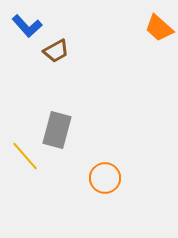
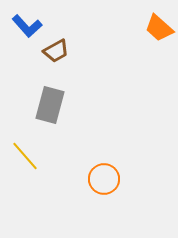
gray rectangle: moved 7 px left, 25 px up
orange circle: moved 1 px left, 1 px down
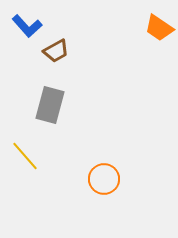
orange trapezoid: rotated 8 degrees counterclockwise
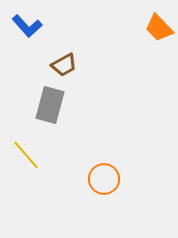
orange trapezoid: rotated 12 degrees clockwise
brown trapezoid: moved 8 px right, 14 px down
yellow line: moved 1 px right, 1 px up
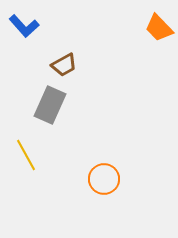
blue L-shape: moved 3 px left
gray rectangle: rotated 9 degrees clockwise
yellow line: rotated 12 degrees clockwise
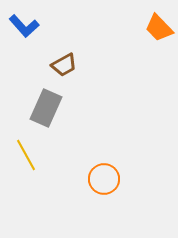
gray rectangle: moved 4 px left, 3 px down
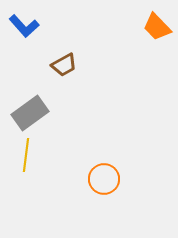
orange trapezoid: moved 2 px left, 1 px up
gray rectangle: moved 16 px left, 5 px down; rotated 30 degrees clockwise
yellow line: rotated 36 degrees clockwise
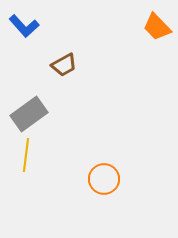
gray rectangle: moved 1 px left, 1 px down
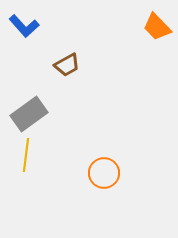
brown trapezoid: moved 3 px right
orange circle: moved 6 px up
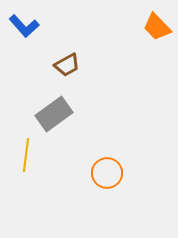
gray rectangle: moved 25 px right
orange circle: moved 3 px right
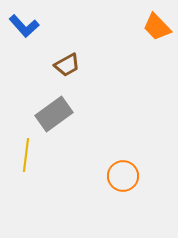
orange circle: moved 16 px right, 3 px down
